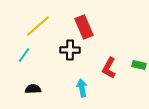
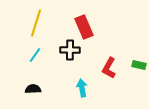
yellow line: moved 2 px left, 3 px up; rotated 32 degrees counterclockwise
cyan line: moved 11 px right
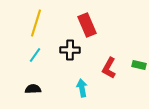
red rectangle: moved 3 px right, 2 px up
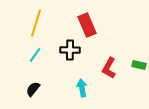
black semicircle: rotated 49 degrees counterclockwise
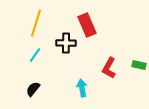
black cross: moved 4 px left, 7 px up
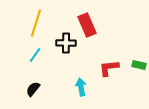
red L-shape: rotated 55 degrees clockwise
cyan arrow: moved 1 px left, 1 px up
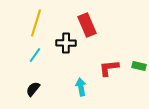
green rectangle: moved 1 px down
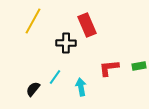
yellow line: moved 3 px left, 2 px up; rotated 12 degrees clockwise
cyan line: moved 20 px right, 22 px down
green rectangle: rotated 24 degrees counterclockwise
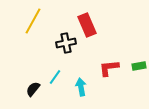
black cross: rotated 12 degrees counterclockwise
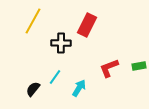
red rectangle: rotated 50 degrees clockwise
black cross: moved 5 px left; rotated 12 degrees clockwise
red L-shape: rotated 15 degrees counterclockwise
cyan arrow: moved 2 px left, 1 px down; rotated 42 degrees clockwise
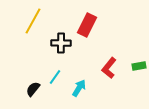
red L-shape: rotated 30 degrees counterclockwise
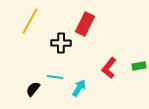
yellow line: moved 3 px left
red rectangle: moved 2 px left, 1 px up
cyan line: rotated 63 degrees clockwise
